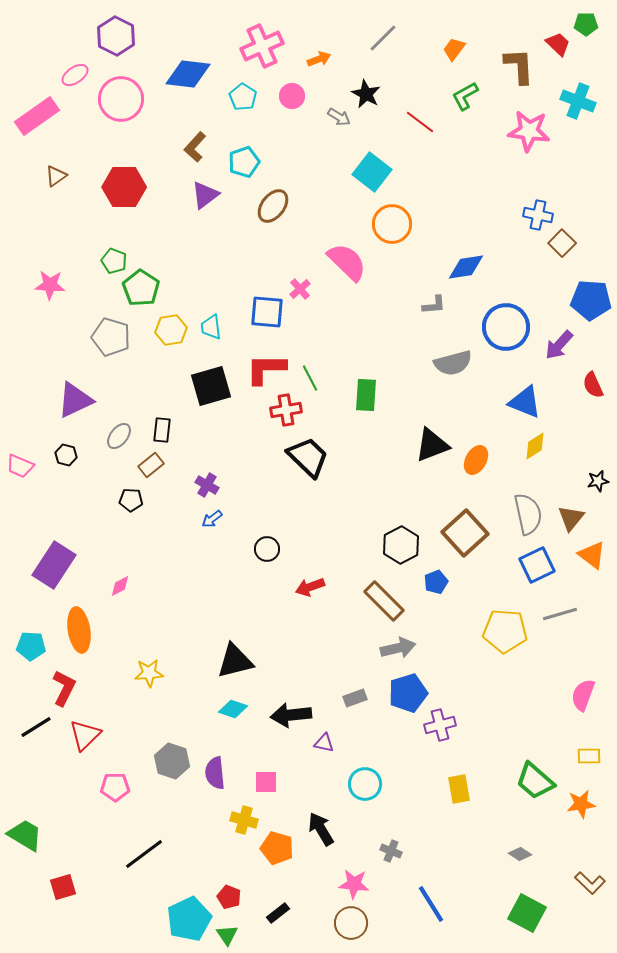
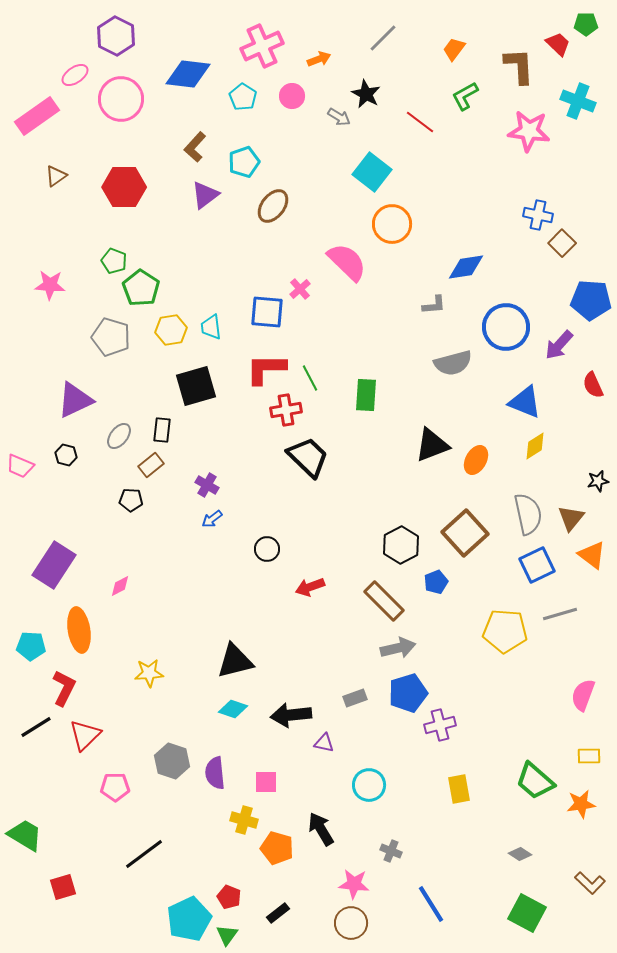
black square at (211, 386): moved 15 px left
cyan circle at (365, 784): moved 4 px right, 1 px down
green triangle at (227, 935): rotated 10 degrees clockwise
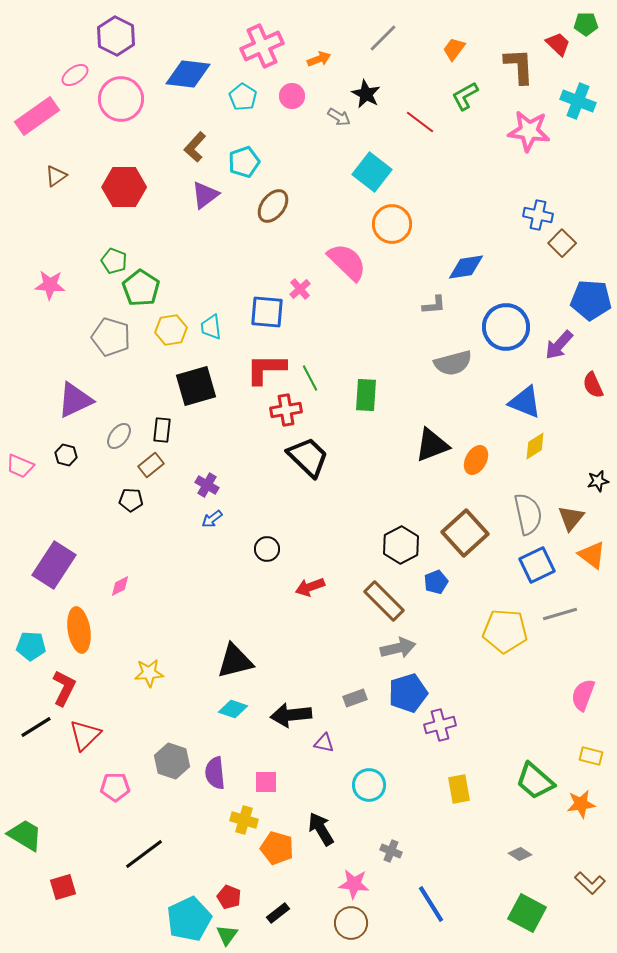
yellow rectangle at (589, 756): moved 2 px right; rotated 15 degrees clockwise
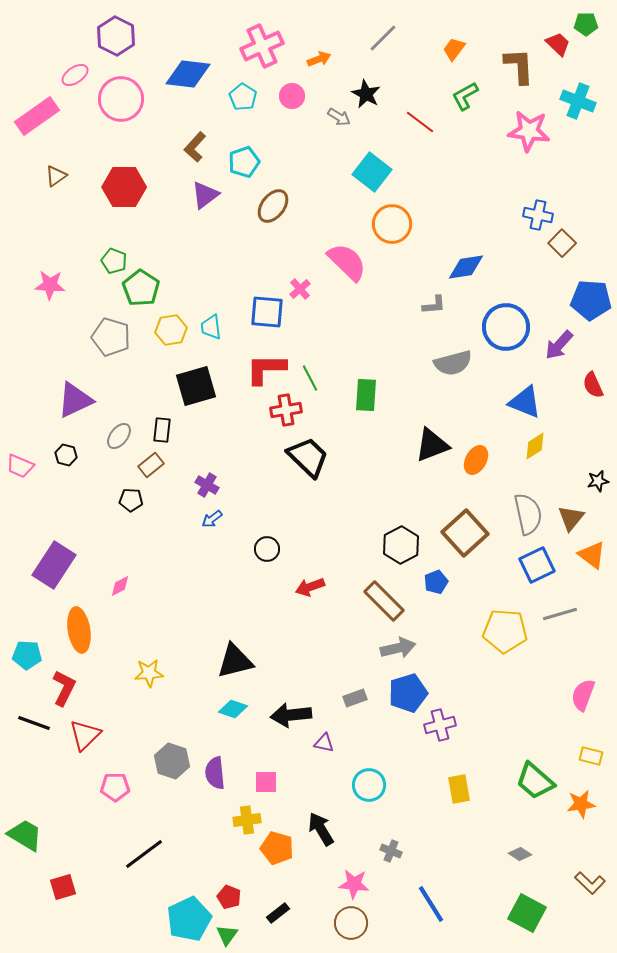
cyan pentagon at (31, 646): moved 4 px left, 9 px down
black line at (36, 727): moved 2 px left, 4 px up; rotated 52 degrees clockwise
yellow cross at (244, 820): moved 3 px right; rotated 24 degrees counterclockwise
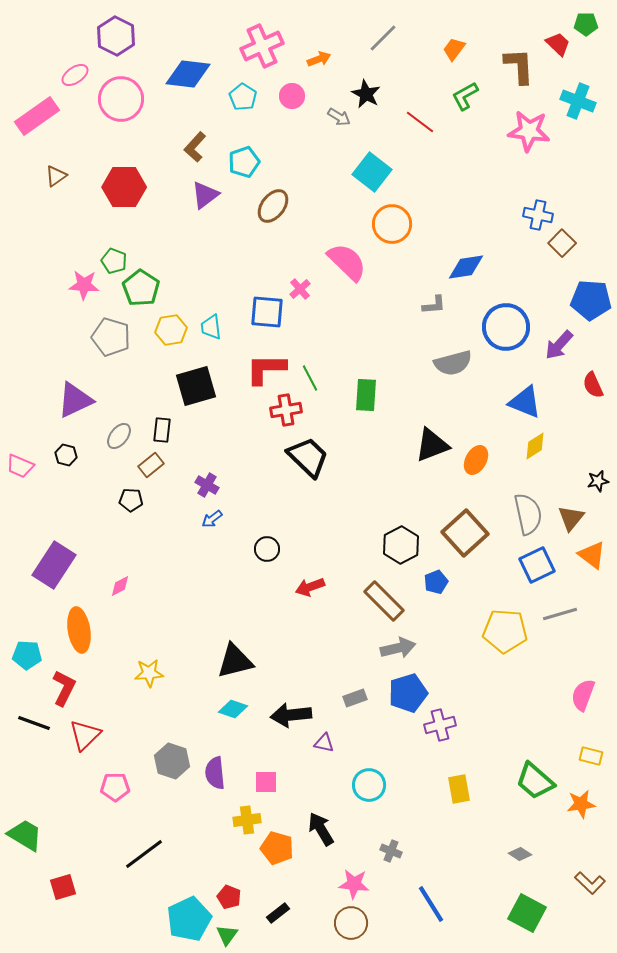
pink star at (50, 285): moved 34 px right
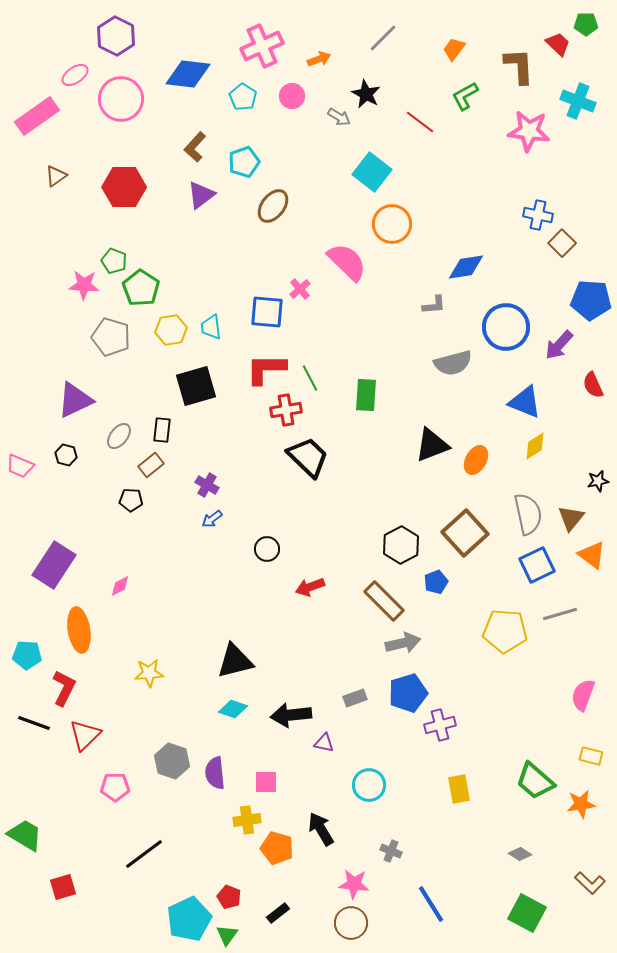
purple triangle at (205, 195): moved 4 px left
gray arrow at (398, 648): moved 5 px right, 5 px up
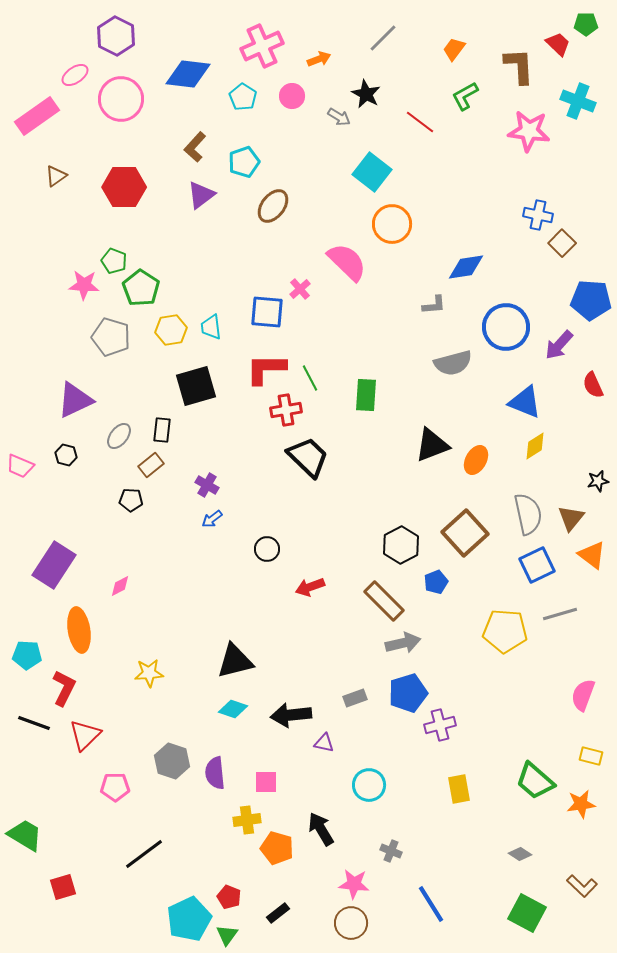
brown L-shape at (590, 883): moved 8 px left, 3 px down
